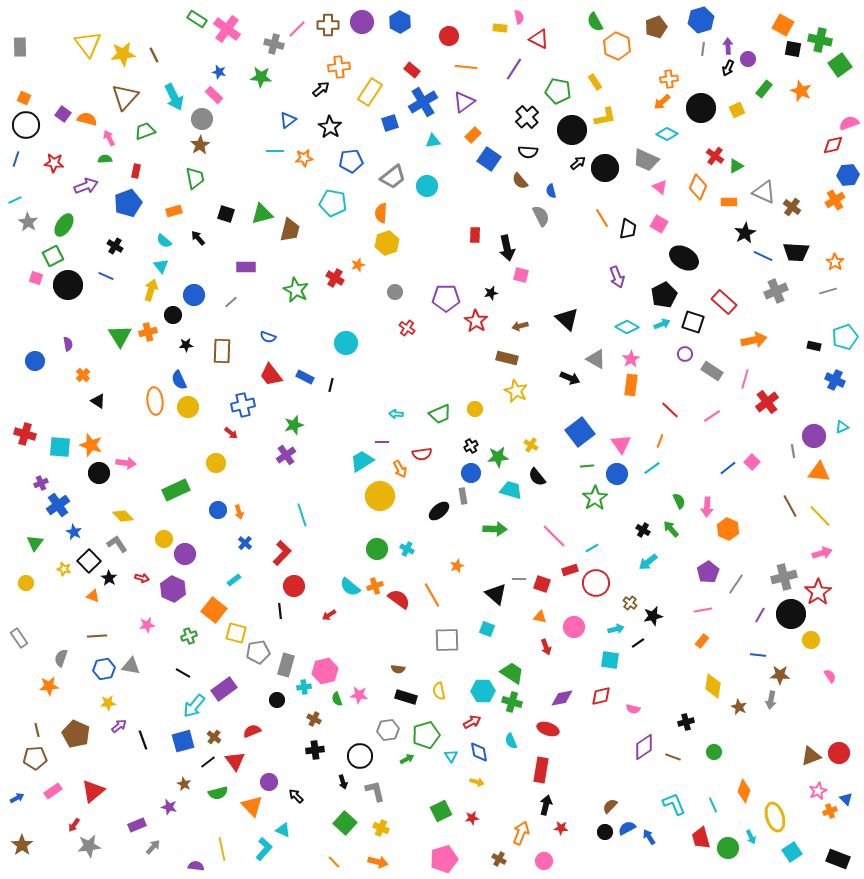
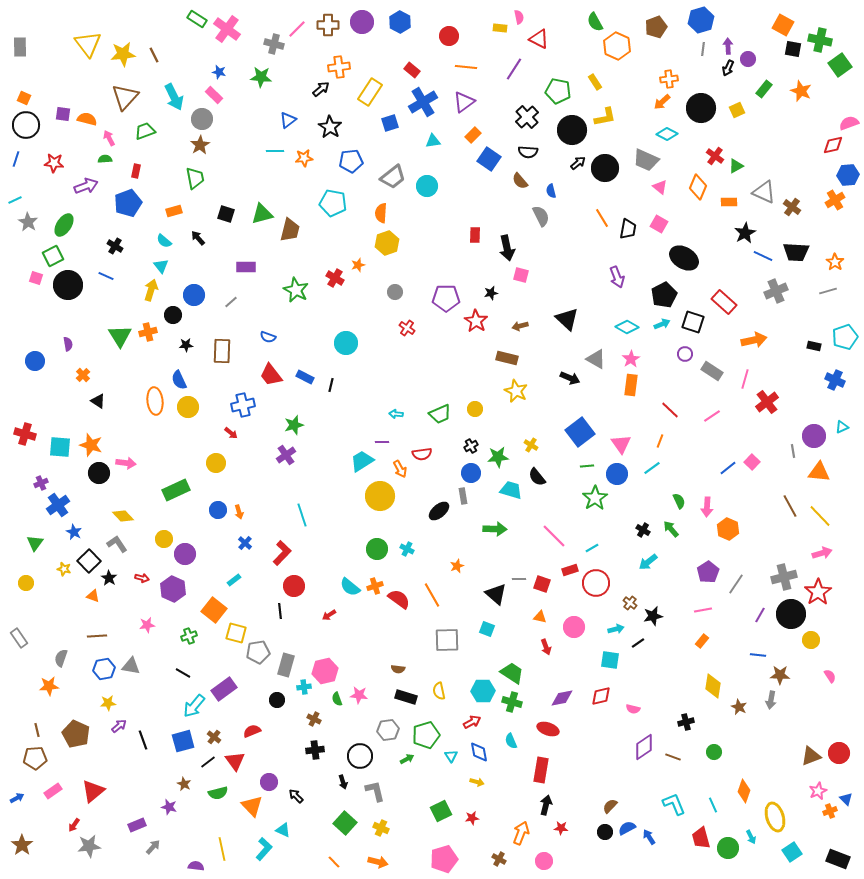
purple square at (63, 114): rotated 28 degrees counterclockwise
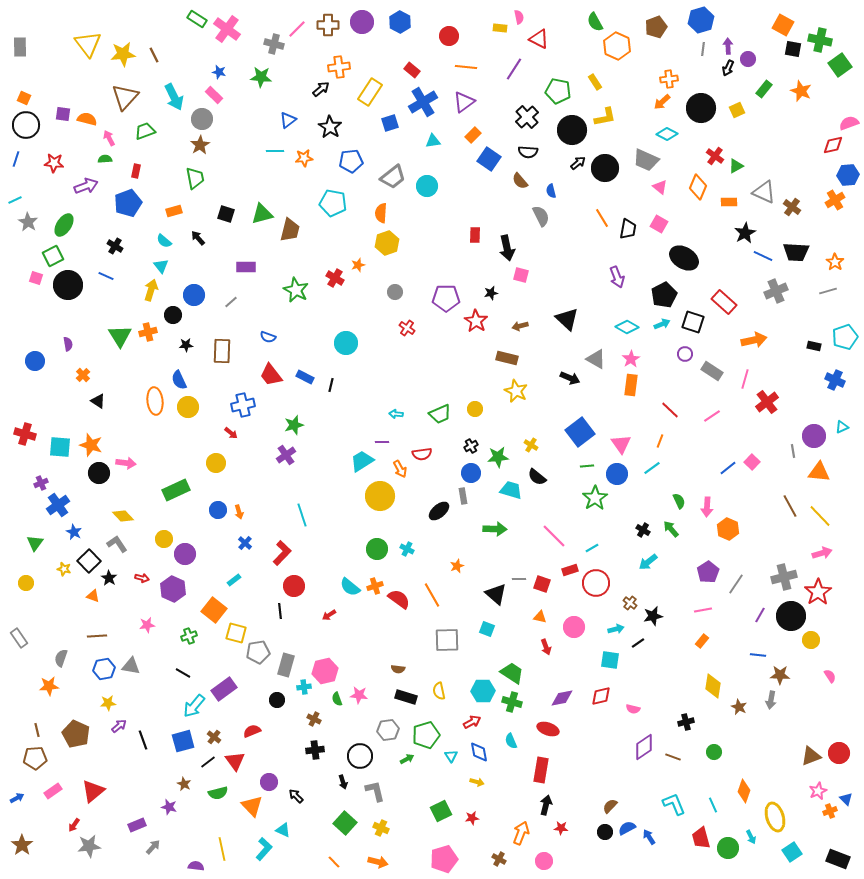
black semicircle at (537, 477): rotated 12 degrees counterclockwise
black circle at (791, 614): moved 2 px down
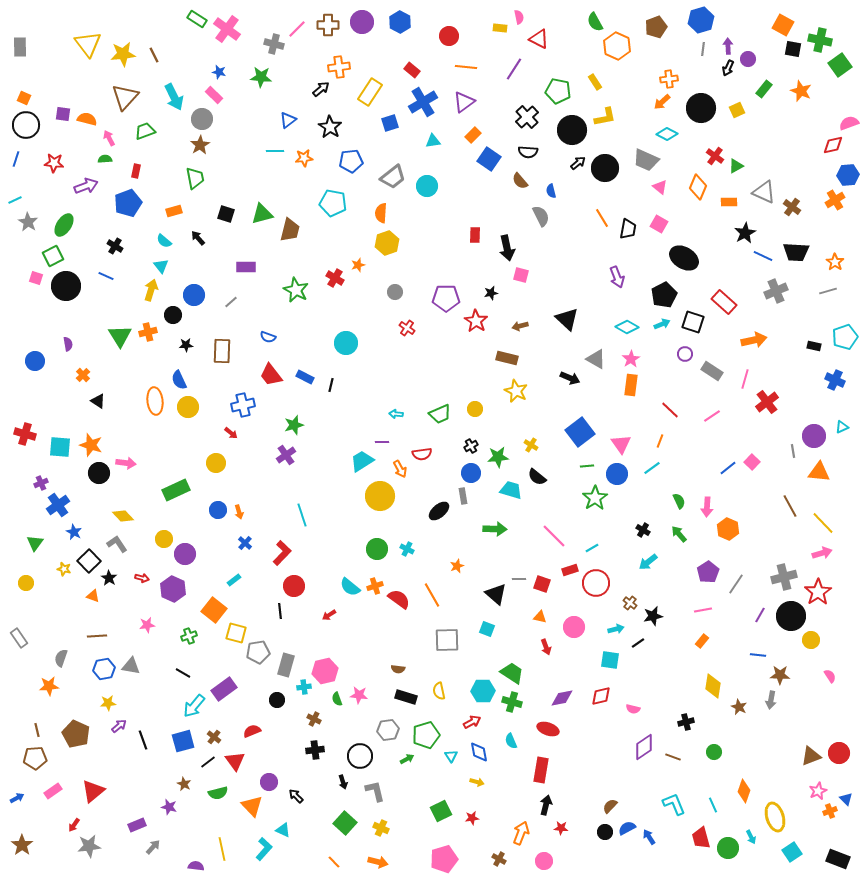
black circle at (68, 285): moved 2 px left, 1 px down
yellow line at (820, 516): moved 3 px right, 7 px down
green arrow at (671, 529): moved 8 px right, 5 px down
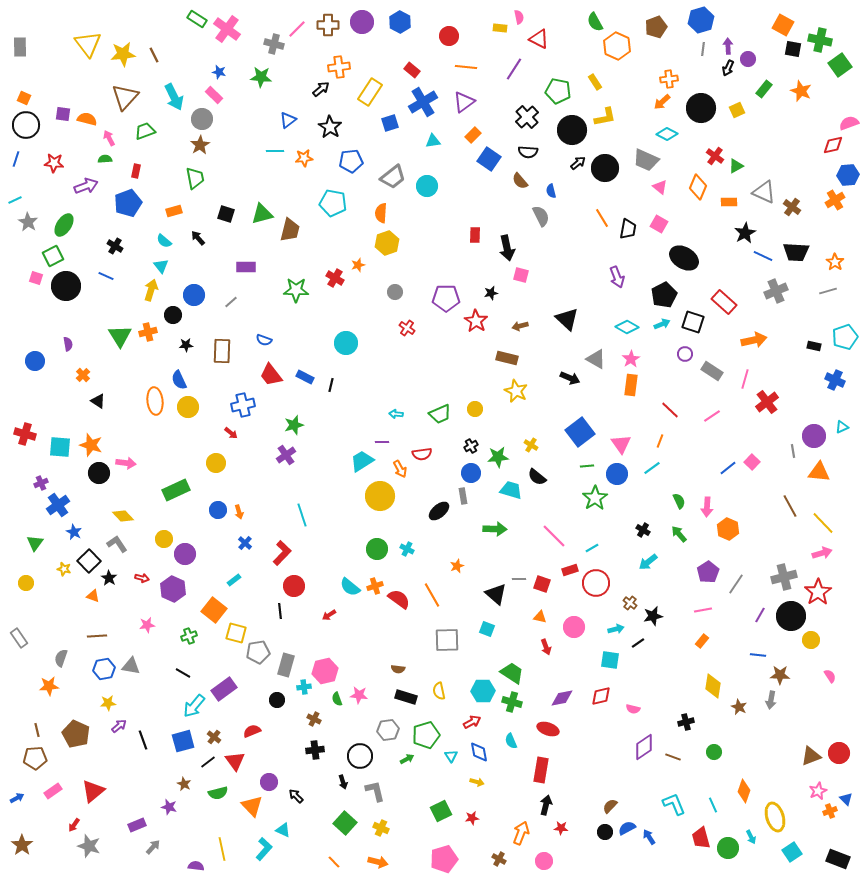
green star at (296, 290): rotated 25 degrees counterclockwise
blue semicircle at (268, 337): moved 4 px left, 3 px down
gray star at (89, 846): rotated 25 degrees clockwise
